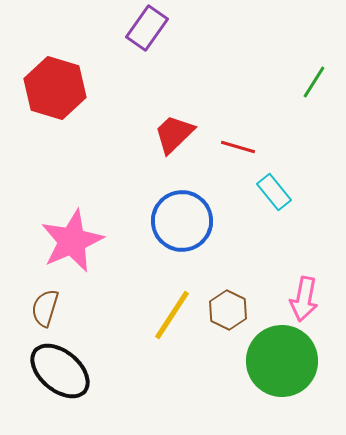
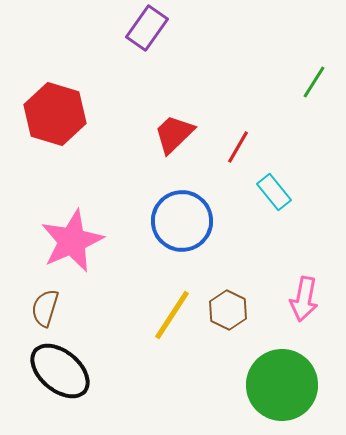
red hexagon: moved 26 px down
red line: rotated 76 degrees counterclockwise
green circle: moved 24 px down
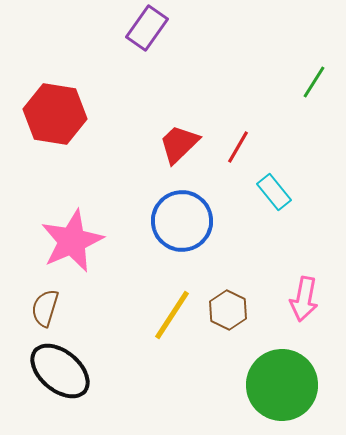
red hexagon: rotated 8 degrees counterclockwise
red trapezoid: moved 5 px right, 10 px down
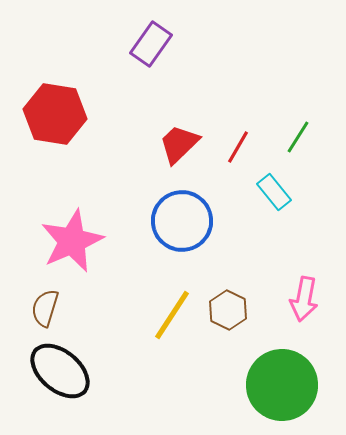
purple rectangle: moved 4 px right, 16 px down
green line: moved 16 px left, 55 px down
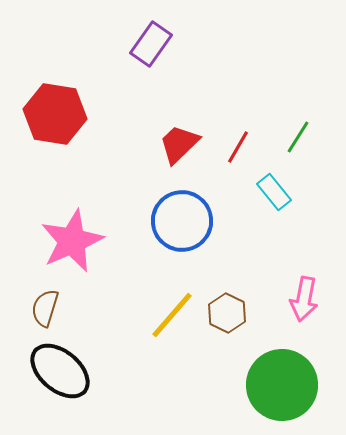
brown hexagon: moved 1 px left, 3 px down
yellow line: rotated 8 degrees clockwise
